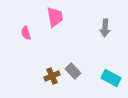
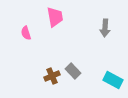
cyan rectangle: moved 2 px right, 2 px down
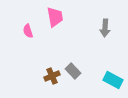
pink semicircle: moved 2 px right, 2 px up
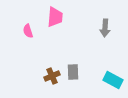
pink trapezoid: rotated 15 degrees clockwise
gray rectangle: moved 1 px down; rotated 42 degrees clockwise
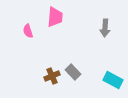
gray rectangle: rotated 42 degrees counterclockwise
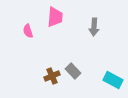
gray arrow: moved 11 px left, 1 px up
gray rectangle: moved 1 px up
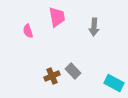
pink trapezoid: moved 2 px right; rotated 15 degrees counterclockwise
cyan rectangle: moved 1 px right, 3 px down
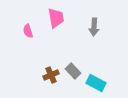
pink trapezoid: moved 1 px left, 1 px down
brown cross: moved 1 px left, 1 px up
cyan rectangle: moved 18 px left
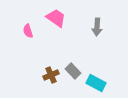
pink trapezoid: rotated 45 degrees counterclockwise
gray arrow: moved 3 px right
